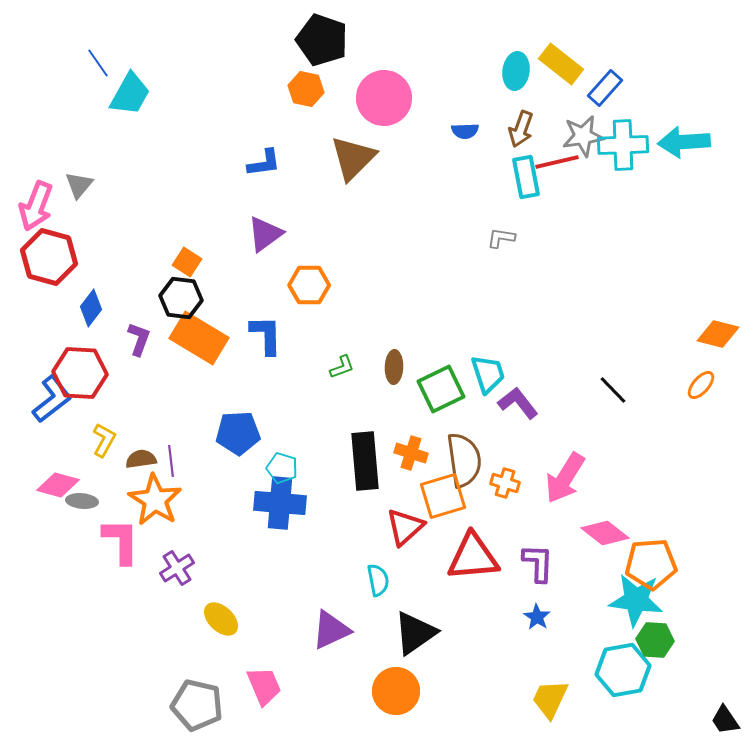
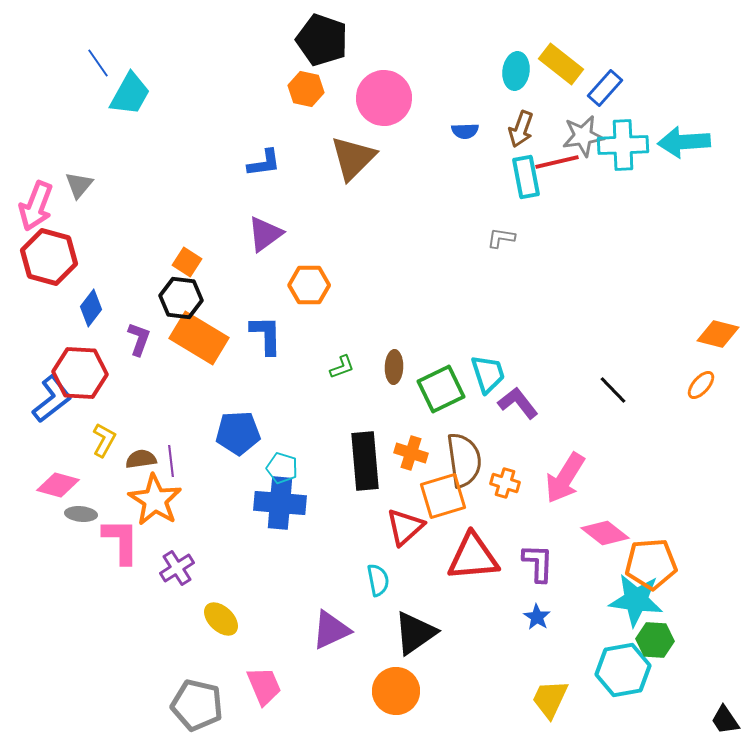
gray ellipse at (82, 501): moved 1 px left, 13 px down
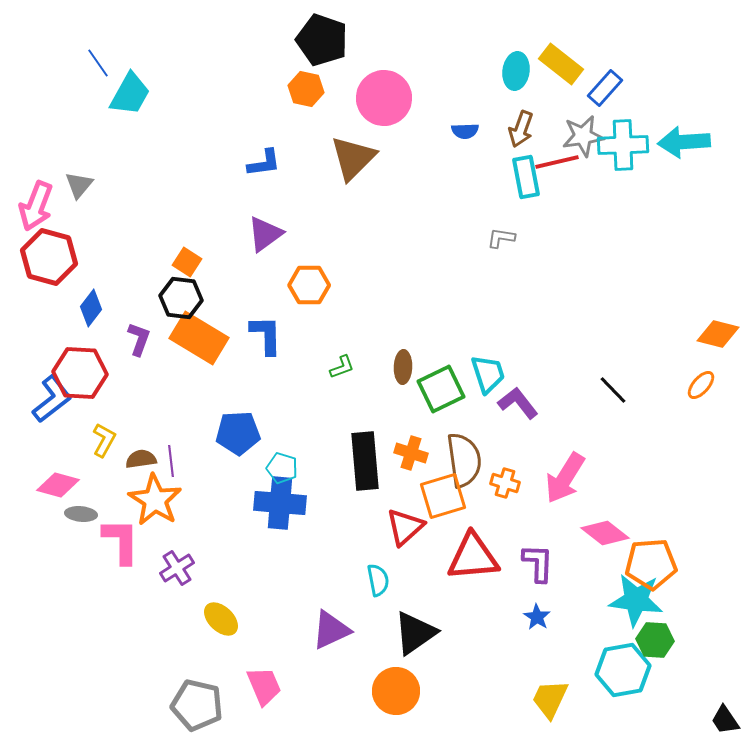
brown ellipse at (394, 367): moved 9 px right
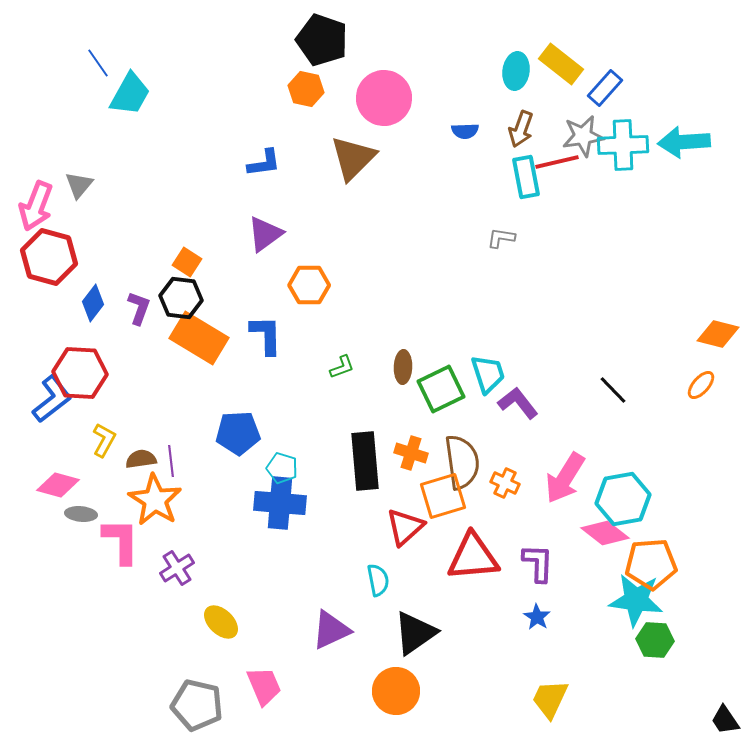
blue diamond at (91, 308): moved 2 px right, 5 px up
purple L-shape at (139, 339): moved 31 px up
brown semicircle at (464, 460): moved 2 px left, 2 px down
orange cross at (505, 483): rotated 8 degrees clockwise
yellow ellipse at (221, 619): moved 3 px down
cyan hexagon at (623, 670): moved 171 px up
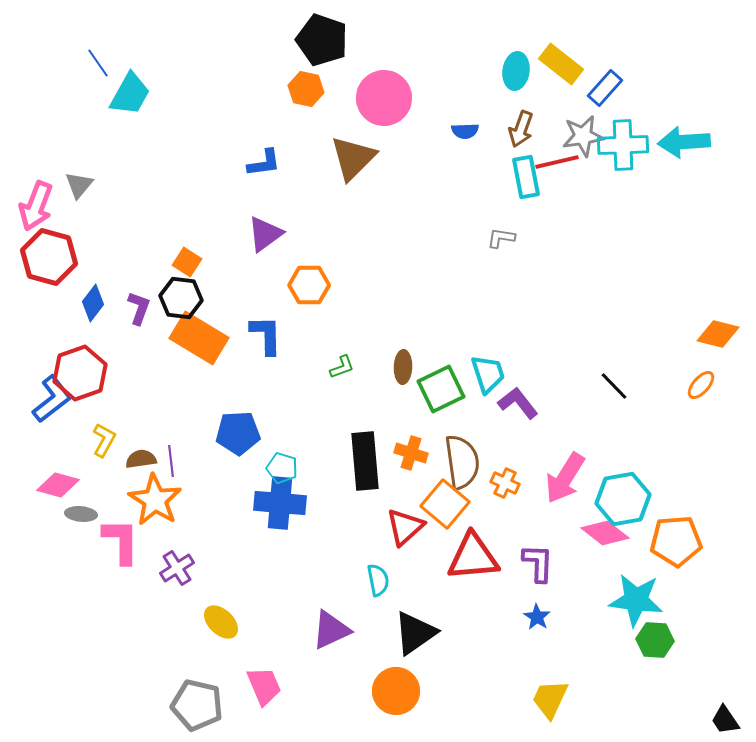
red hexagon at (80, 373): rotated 22 degrees counterclockwise
black line at (613, 390): moved 1 px right, 4 px up
orange square at (443, 496): moved 2 px right, 8 px down; rotated 33 degrees counterclockwise
orange pentagon at (651, 564): moved 25 px right, 23 px up
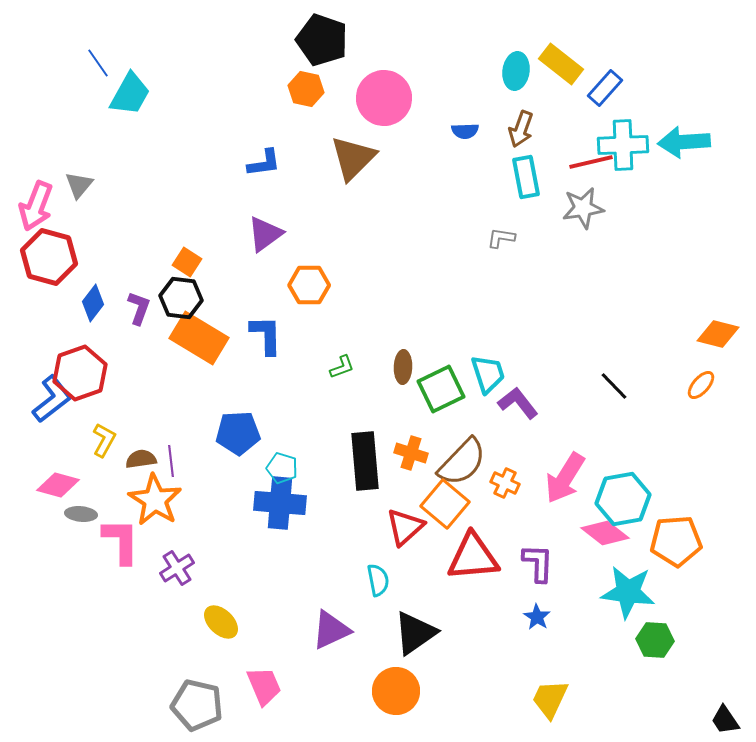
gray star at (583, 136): moved 72 px down
red line at (557, 162): moved 34 px right
brown semicircle at (462, 462): rotated 52 degrees clockwise
cyan star at (636, 600): moved 8 px left, 8 px up
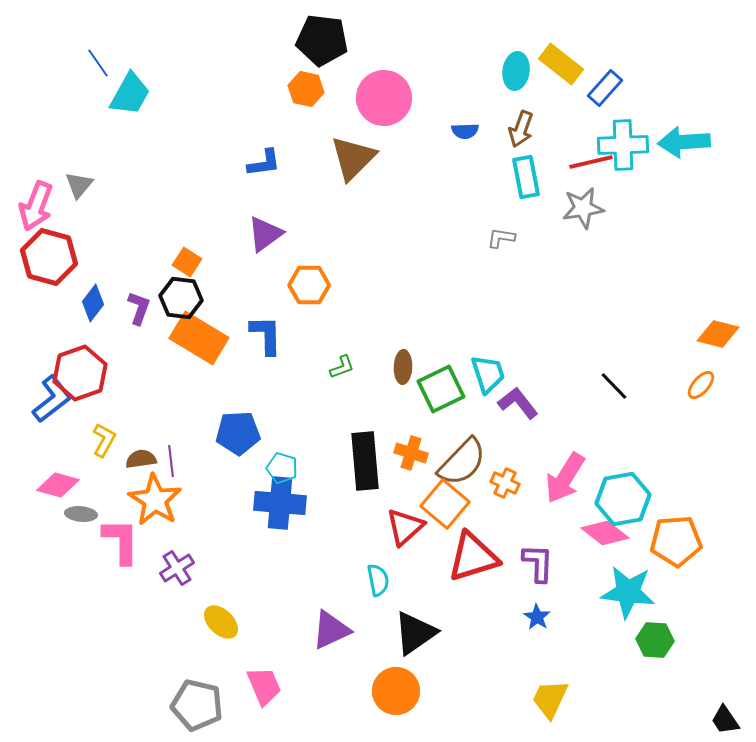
black pentagon at (322, 40): rotated 12 degrees counterclockwise
red triangle at (473, 557): rotated 12 degrees counterclockwise
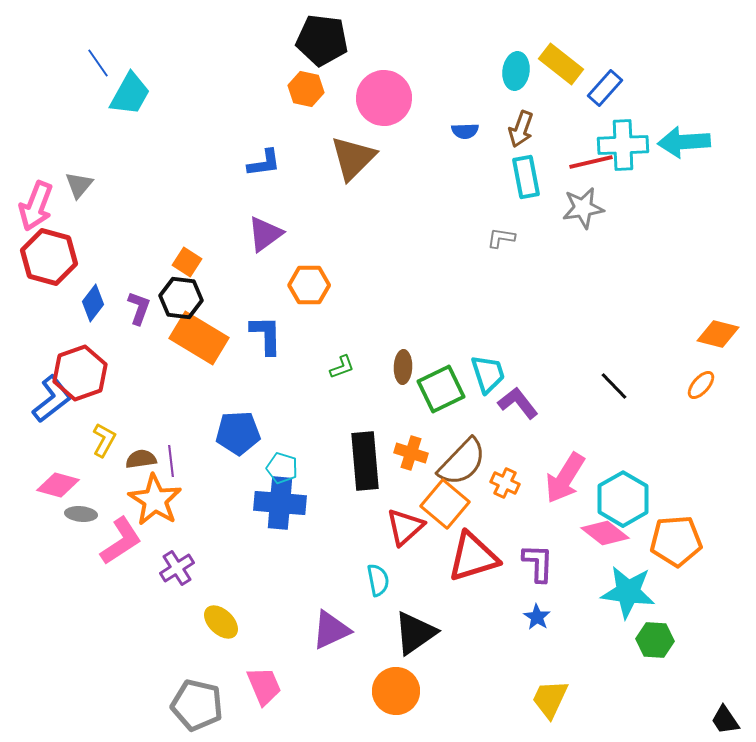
cyan hexagon at (623, 499): rotated 20 degrees counterclockwise
pink L-shape at (121, 541): rotated 57 degrees clockwise
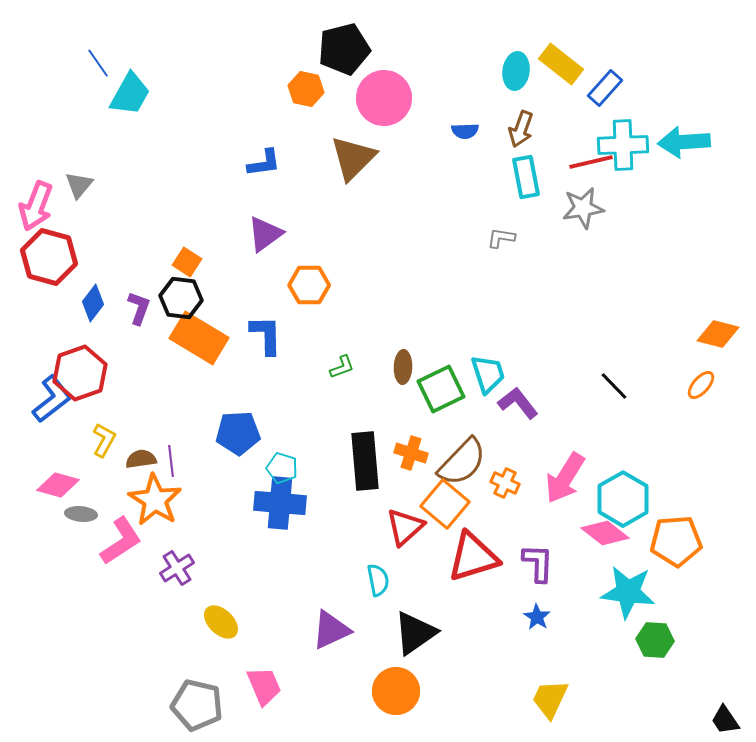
black pentagon at (322, 40): moved 22 px right, 9 px down; rotated 21 degrees counterclockwise
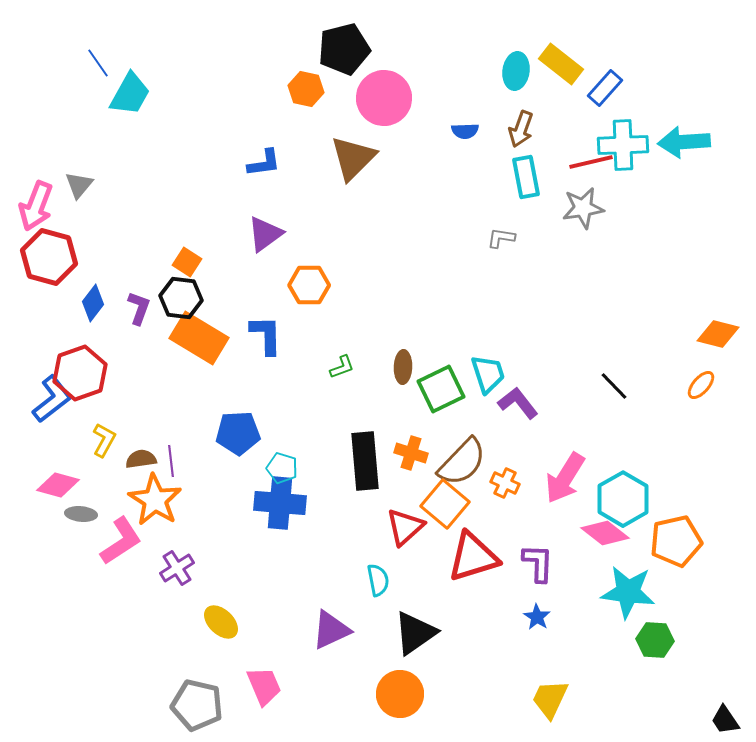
orange pentagon at (676, 541): rotated 9 degrees counterclockwise
orange circle at (396, 691): moved 4 px right, 3 px down
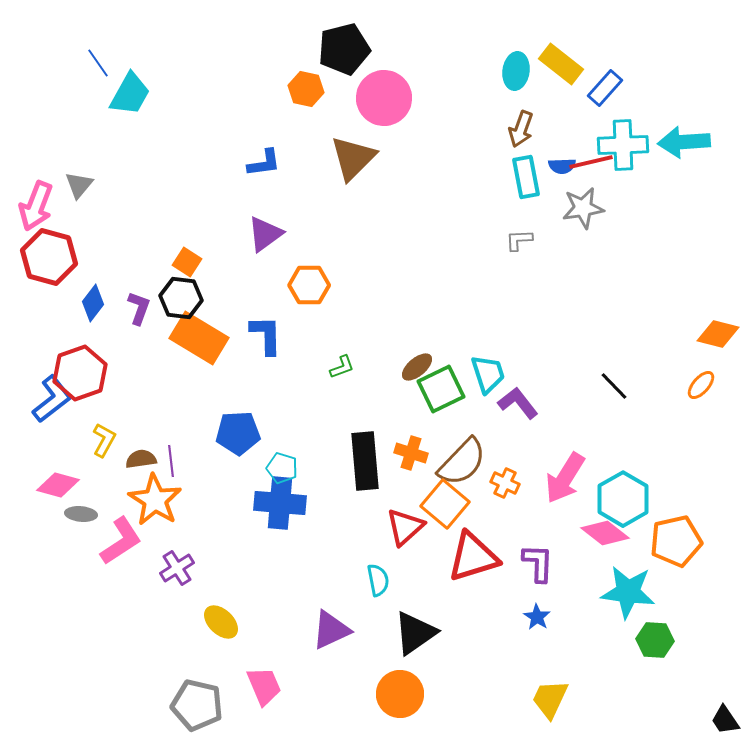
blue semicircle at (465, 131): moved 97 px right, 35 px down
gray L-shape at (501, 238): moved 18 px right, 2 px down; rotated 12 degrees counterclockwise
brown ellipse at (403, 367): moved 14 px right; rotated 48 degrees clockwise
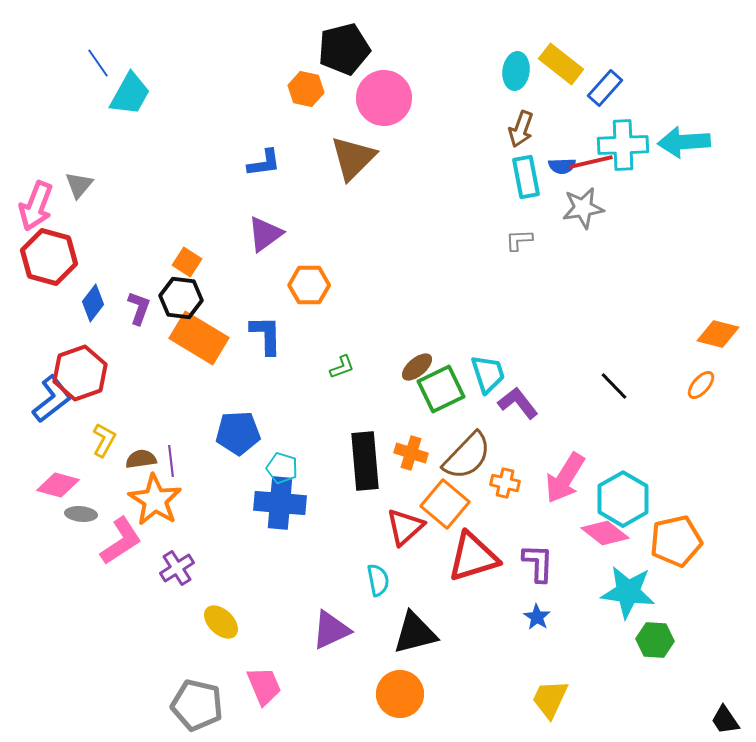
brown semicircle at (462, 462): moved 5 px right, 6 px up
orange cross at (505, 483): rotated 12 degrees counterclockwise
black triangle at (415, 633): rotated 21 degrees clockwise
